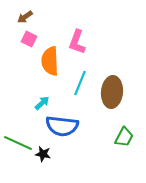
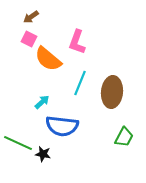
brown arrow: moved 6 px right
orange semicircle: moved 2 px left, 2 px up; rotated 48 degrees counterclockwise
cyan arrow: moved 1 px up
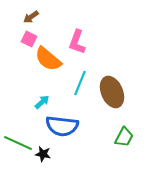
brown ellipse: rotated 28 degrees counterclockwise
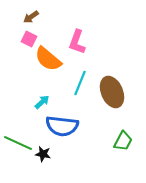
green trapezoid: moved 1 px left, 4 px down
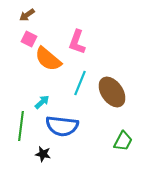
brown arrow: moved 4 px left, 2 px up
brown ellipse: rotated 12 degrees counterclockwise
green line: moved 3 px right, 17 px up; rotated 72 degrees clockwise
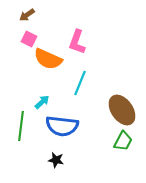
orange semicircle: rotated 16 degrees counterclockwise
brown ellipse: moved 10 px right, 18 px down
black star: moved 13 px right, 6 px down
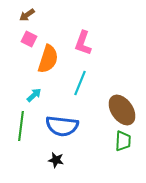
pink L-shape: moved 6 px right, 1 px down
orange semicircle: rotated 96 degrees counterclockwise
cyan arrow: moved 8 px left, 7 px up
green trapezoid: rotated 25 degrees counterclockwise
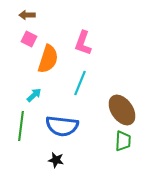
brown arrow: rotated 35 degrees clockwise
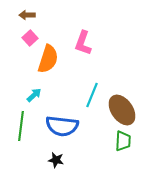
pink square: moved 1 px right, 1 px up; rotated 21 degrees clockwise
cyan line: moved 12 px right, 12 px down
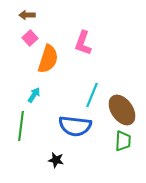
cyan arrow: rotated 14 degrees counterclockwise
blue semicircle: moved 13 px right
